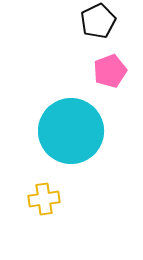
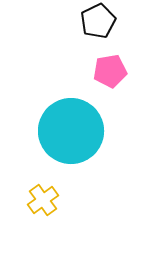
pink pentagon: rotated 12 degrees clockwise
yellow cross: moved 1 px left, 1 px down; rotated 28 degrees counterclockwise
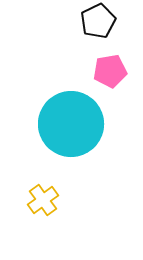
cyan circle: moved 7 px up
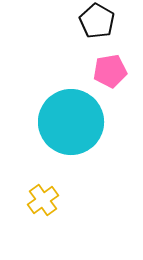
black pentagon: moved 1 px left; rotated 16 degrees counterclockwise
cyan circle: moved 2 px up
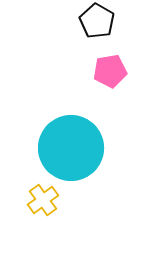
cyan circle: moved 26 px down
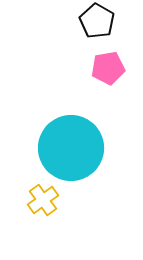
pink pentagon: moved 2 px left, 3 px up
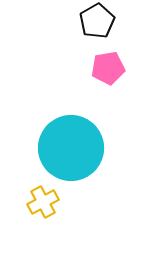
black pentagon: rotated 12 degrees clockwise
yellow cross: moved 2 px down; rotated 8 degrees clockwise
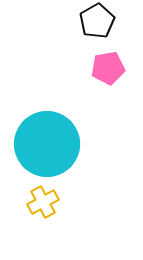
cyan circle: moved 24 px left, 4 px up
